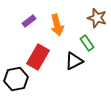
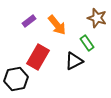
orange arrow: rotated 25 degrees counterclockwise
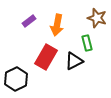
orange arrow: rotated 50 degrees clockwise
green rectangle: rotated 21 degrees clockwise
red rectangle: moved 8 px right
black hexagon: rotated 15 degrees counterclockwise
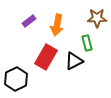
brown star: rotated 18 degrees counterclockwise
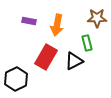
purple rectangle: rotated 48 degrees clockwise
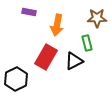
purple rectangle: moved 9 px up
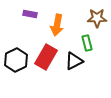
purple rectangle: moved 1 px right, 2 px down
black hexagon: moved 19 px up
